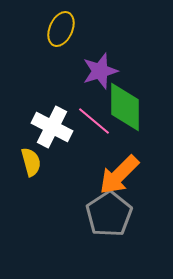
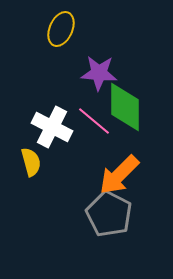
purple star: moved 1 px left, 2 px down; rotated 21 degrees clockwise
gray pentagon: rotated 12 degrees counterclockwise
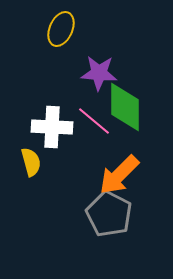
white cross: rotated 24 degrees counterclockwise
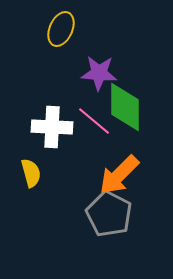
yellow semicircle: moved 11 px down
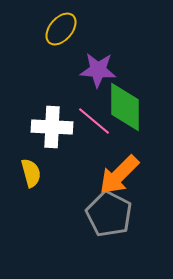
yellow ellipse: rotated 16 degrees clockwise
purple star: moved 1 px left, 3 px up
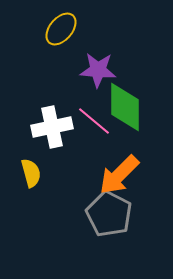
white cross: rotated 15 degrees counterclockwise
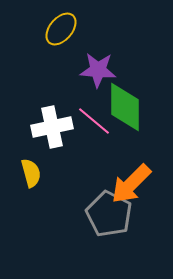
orange arrow: moved 12 px right, 9 px down
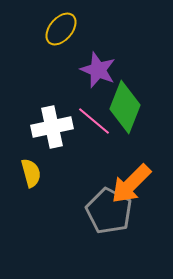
purple star: rotated 18 degrees clockwise
green diamond: rotated 21 degrees clockwise
gray pentagon: moved 3 px up
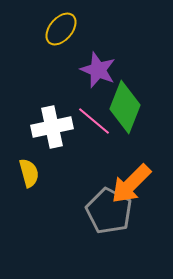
yellow semicircle: moved 2 px left
